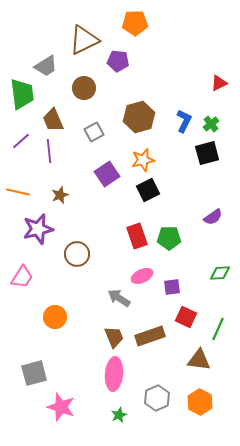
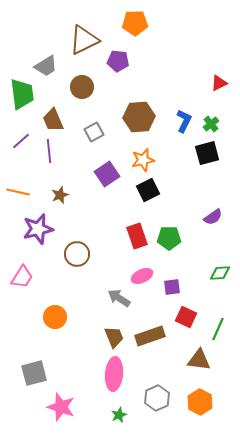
brown circle at (84, 88): moved 2 px left, 1 px up
brown hexagon at (139, 117): rotated 12 degrees clockwise
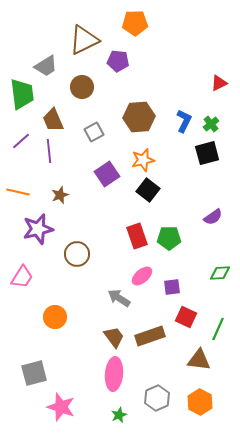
black square at (148, 190): rotated 25 degrees counterclockwise
pink ellipse at (142, 276): rotated 15 degrees counterclockwise
brown trapezoid at (114, 337): rotated 15 degrees counterclockwise
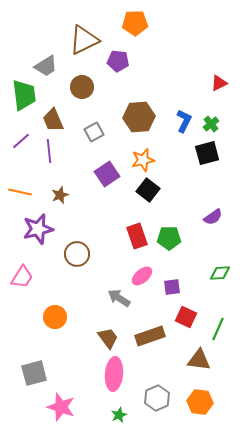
green trapezoid at (22, 94): moved 2 px right, 1 px down
orange line at (18, 192): moved 2 px right
brown trapezoid at (114, 337): moved 6 px left, 1 px down
orange hexagon at (200, 402): rotated 20 degrees counterclockwise
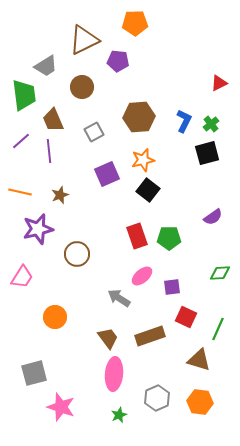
purple square at (107, 174): rotated 10 degrees clockwise
brown triangle at (199, 360): rotated 10 degrees clockwise
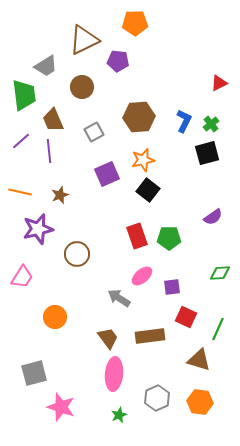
brown rectangle at (150, 336): rotated 12 degrees clockwise
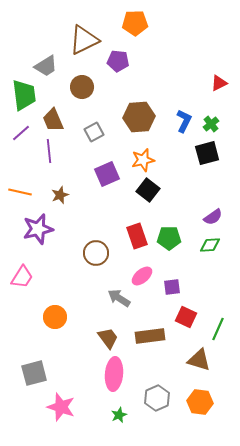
purple line at (21, 141): moved 8 px up
brown circle at (77, 254): moved 19 px right, 1 px up
green diamond at (220, 273): moved 10 px left, 28 px up
